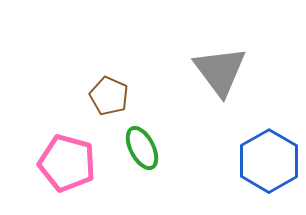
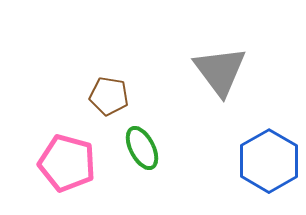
brown pentagon: rotated 15 degrees counterclockwise
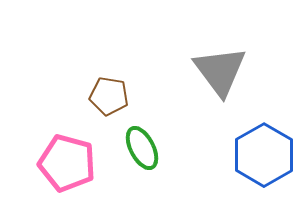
blue hexagon: moved 5 px left, 6 px up
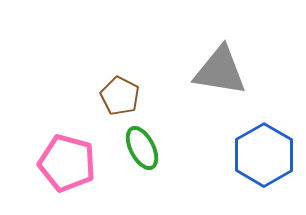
gray triangle: rotated 44 degrees counterclockwise
brown pentagon: moved 11 px right; rotated 18 degrees clockwise
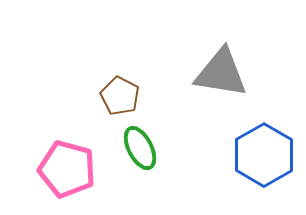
gray triangle: moved 1 px right, 2 px down
green ellipse: moved 2 px left
pink pentagon: moved 6 px down
